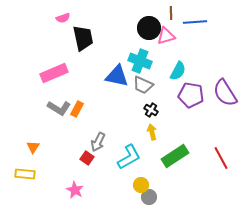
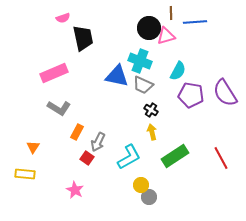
orange rectangle: moved 23 px down
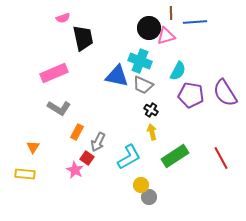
pink star: moved 20 px up
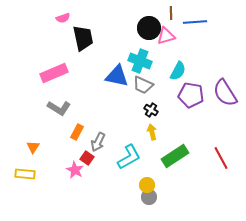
yellow circle: moved 6 px right
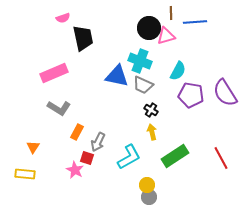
red square: rotated 16 degrees counterclockwise
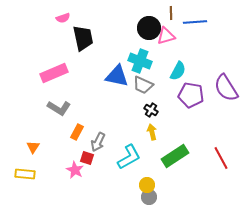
purple semicircle: moved 1 px right, 5 px up
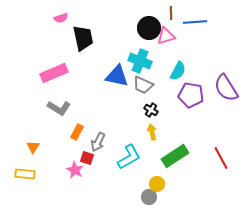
pink semicircle: moved 2 px left
yellow circle: moved 10 px right, 1 px up
